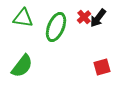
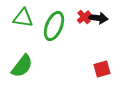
black arrow: rotated 120 degrees counterclockwise
green ellipse: moved 2 px left, 1 px up
red square: moved 2 px down
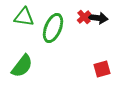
green triangle: moved 1 px right, 1 px up
green ellipse: moved 1 px left, 2 px down
